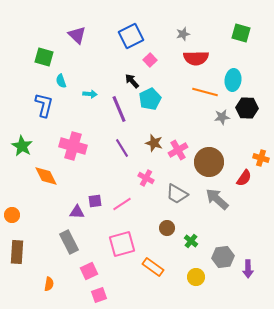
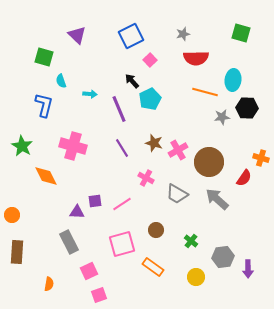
brown circle at (167, 228): moved 11 px left, 2 px down
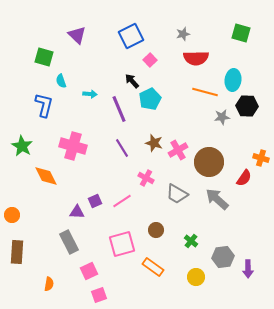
black hexagon at (247, 108): moved 2 px up
purple square at (95, 201): rotated 16 degrees counterclockwise
pink line at (122, 204): moved 3 px up
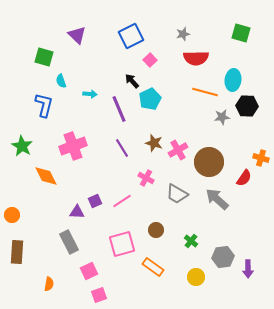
pink cross at (73, 146): rotated 36 degrees counterclockwise
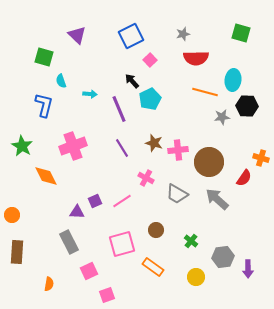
pink cross at (178, 150): rotated 24 degrees clockwise
pink square at (99, 295): moved 8 px right
